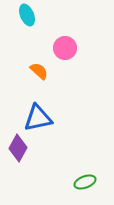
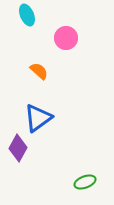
pink circle: moved 1 px right, 10 px up
blue triangle: rotated 24 degrees counterclockwise
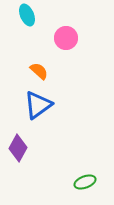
blue triangle: moved 13 px up
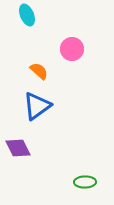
pink circle: moved 6 px right, 11 px down
blue triangle: moved 1 px left, 1 px down
purple diamond: rotated 56 degrees counterclockwise
green ellipse: rotated 20 degrees clockwise
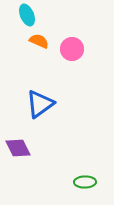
orange semicircle: moved 30 px up; rotated 18 degrees counterclockwise
blue triangle: moved 3 px right, 2 px up
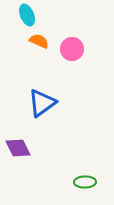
blue triangle: moved 2 px right, 1 px up
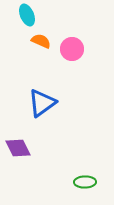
orange semicircle: moved 2 px right
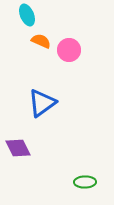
pink circle: moved 3 px left, 1 px down
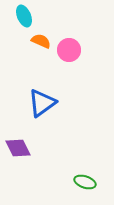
cyan ellipse: moved 3 px left, 1 px down
green ellipse: rotated 20 degrees clockwise
